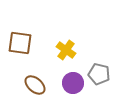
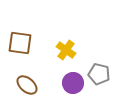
brown ellipse: moved 8 px left
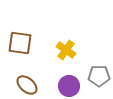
gray pentagon: moved 2 px down; rotated 15 degrees counterclockwise
purple circle: moved 4 px left, 3 px down
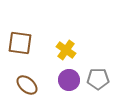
gray pentagon: moved 1 px left, 3 px down
purple circle: moved 6 px up
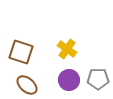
brown square: moved 1 px right, 9 px down; rotated 10 degrees clockwise
yellow cross: moved 1 px right, 1 px up
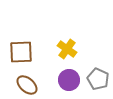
brown square: rotated 20 degrees counterclockwise
gray pentagon: rotated 25 degrees clockwise
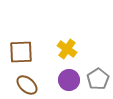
gray pentagon: rotated 15 degrees clockwise
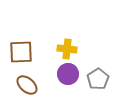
yellow cross: rotated 30 degrees counterclockwise
purple circle: moved 1 px left, 6 px up
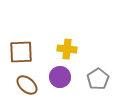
purple circle: moved 8 px left, 3 px down
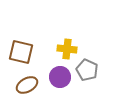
brown square: rotated 15 degrees clockwise
gray pentagon: moved 11 px left, 9 px up; rotated 15 degrees counterclockwise
brown ellipse: rotated 70 degrees counterclockwise
